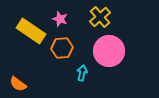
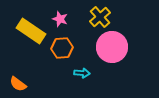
pink circle: moved 3 px right, 4 px up
cyan arrow: rotated 84 degrees clockwise
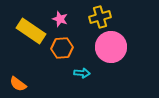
yellow cross: rotated 25 degrees clockwise
pink circle: moved 1 px left
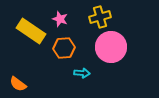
orange hexagon: moved 2 px right
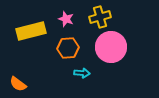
pink star: moved 6 px right
yellow rectangle: rotated 48 degrees counterclockwise
orange hexagon: moved 4 px right
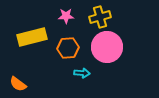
pink star: moved 3 px up; rotated 21 degrees counterclockwise
yellow rectangle: moved 1 px right, 6 px down
pink circle: moved 4 px left
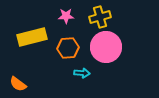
pink circle: moved 1 px left
